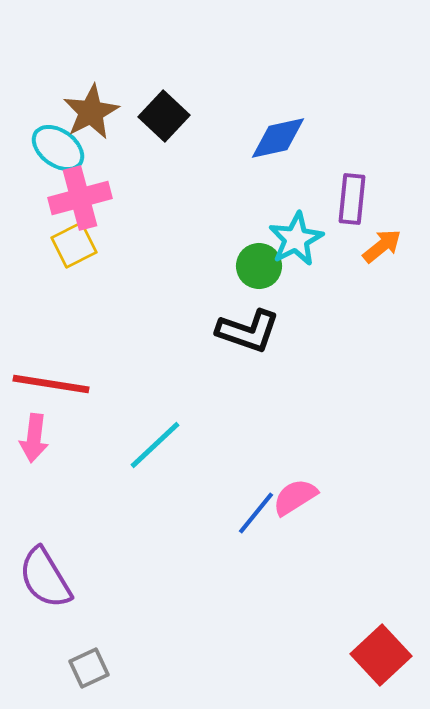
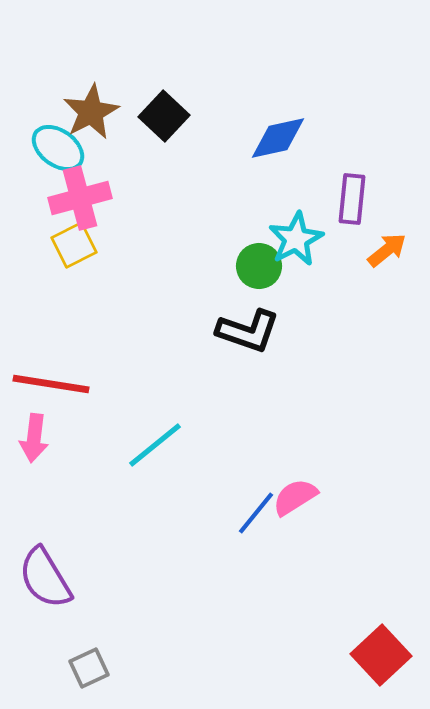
orange arrow: moved 5 px right, 4 px down
cyan line: rotated 4 degrees clockwise
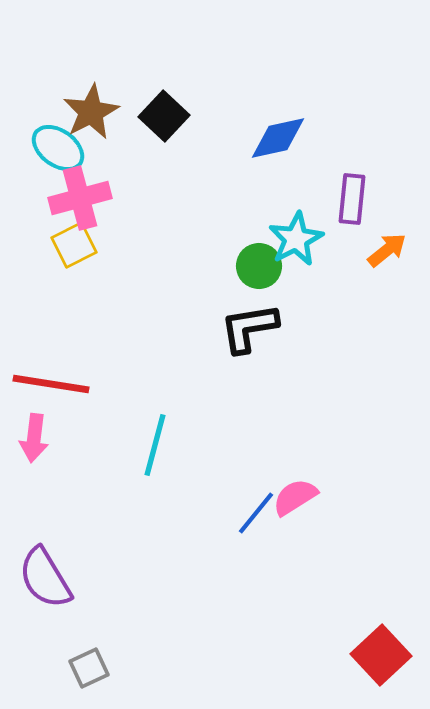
black L-shape: moved 1 px right, 3 px up; rotated 152 degrees clockwise
cyan line: rotated 36 degrees counterclockwise
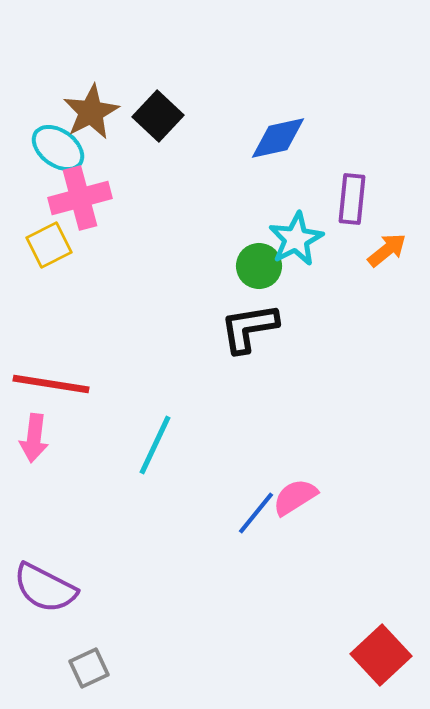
black square: moved 6 px left
yellow square: moved 25 px left
cyan line: rotated 10 degrees clockwise
purple semicircle: moved 10 px down; rotated 32 degrees counterclockwise
